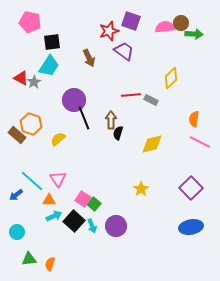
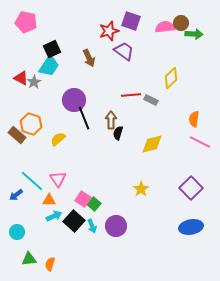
pink pentagon at (30, 22): moved 4 px left
black square at (52, 42): moved 7 px down; rotated 18 degrees counterclockwise
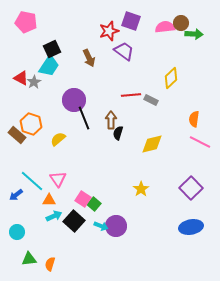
cyan arrow at (92, 226): moved 9 px right; rotated 48 degrees counterclockwise
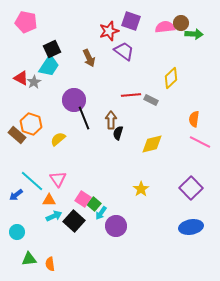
cyan arrow at (101, 226): moved 13 px up; rotated 104 degrees clockwise
orange semicircle at (50, 264): rotated 24 degrees counterclockwise
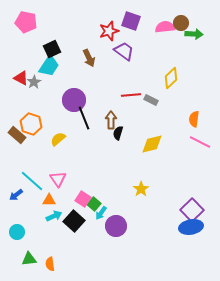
purple square at (191, 188): moved 1 px right, 22 px down
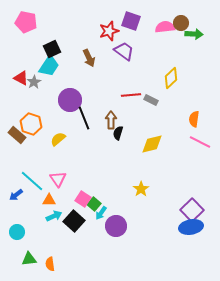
purple circle at (74, 100): moved 4 px left
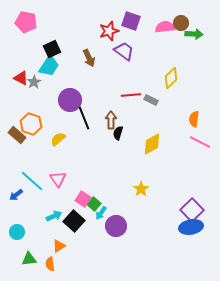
yellow diamond at (152, 144): rotated 15 degrees counterclockwise
orange triangle at (49, 200): moved 10 px right, 46 px down; rotated 32 degrees counterclockwise
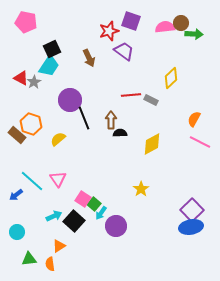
orange semicircle at (194, 119): rotated 21 degrees clockwise
black semicircle at (118, 133): moved 2 px right; rotated 72 degrees clockwise
